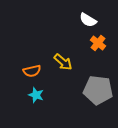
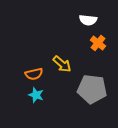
white semicircle: rotated 24 degrees counterclockwise
yellow arrow: moved 1 px left, 2 px down
orange semicircle: moved 2 px right, 3 px down
gray pentagon: moved 6 px left, 1 px up
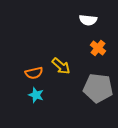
orange cross: moved 5 px down
yellow arrow: moved 1 px left, 2 px down
orange semicircle: moved 1 px up
gray pentagon: moved 6 px right, 1 px up
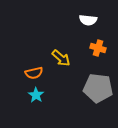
orange cross: rotated 21 degrees counterclockwise
yellow arrow: moved 8 px up
cyan star: rotated 14 degrees clockwise
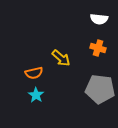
white semicircle: moved 11 px right, 1 px up
gray pentagon: moved 2 px right, 1 px down
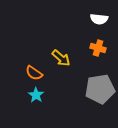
orange semicircle: rotated 48 degrees clockwise
gray pentagon: rotated 16 degrees counterclockwise
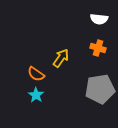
yellow arrow: rotated 96 degrees counterclockwise
orange semicircle: moved 2 px right, 1 px down
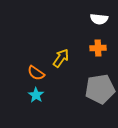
orange cross: rotated 21 degrees counterclockwise
orange semicircle: moved 1 px up
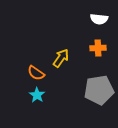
gray pentagon: moved 1 px left, 1 px down
cyan star: moved 1 px right
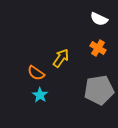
white semicircle: rotated 18 degrees clockwise
orange cross: rotated 35 degrees clockwise
cyan star: moved 3 px right
